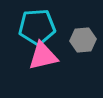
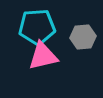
gray hexagon: moved 3 px up
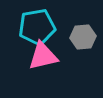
cyan pentagon: rotated 6 degrees counterclockwise
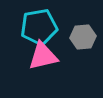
cyan pentagon: moved 2 px right
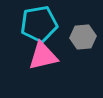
cyan pentagon: moved 3 px up
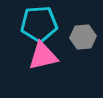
cyan pentagon: rotated 6 degrees clockwise
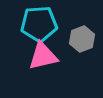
gray hexagon: moved 1 px left, 2 px down; rotated 15 degrees counterclockwise
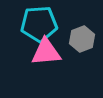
pink triangle: moved 3 px right, 4 px up; rotated 8 degrees clockwise
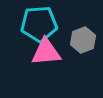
gray hexagon: moved 1 px right, 1 px down
